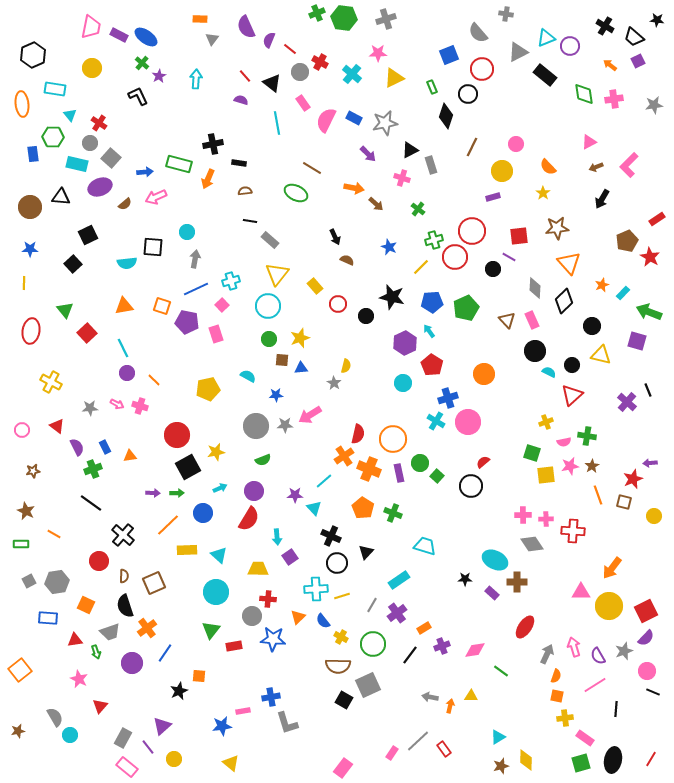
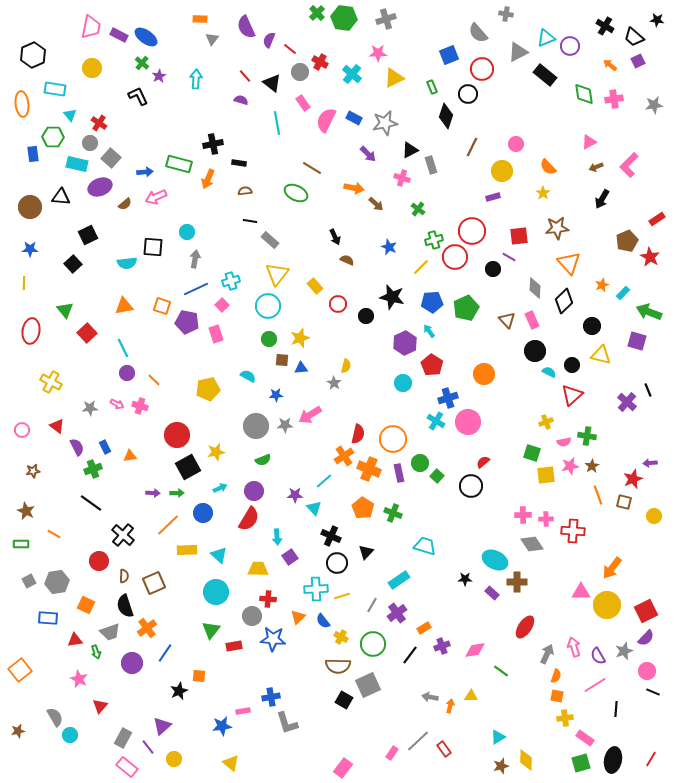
green cross at (317, 13): rotated 21 degrees counterclockwise
yellow circle at (609, 606): moved 2 px left, 1 px up
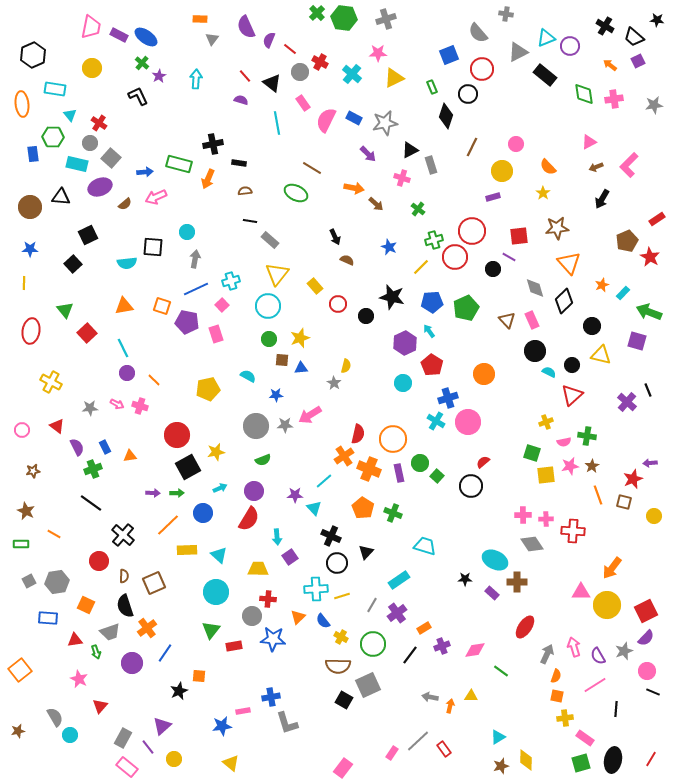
gray diamond at (535, 288): rotated 20 degrees counterclockwise
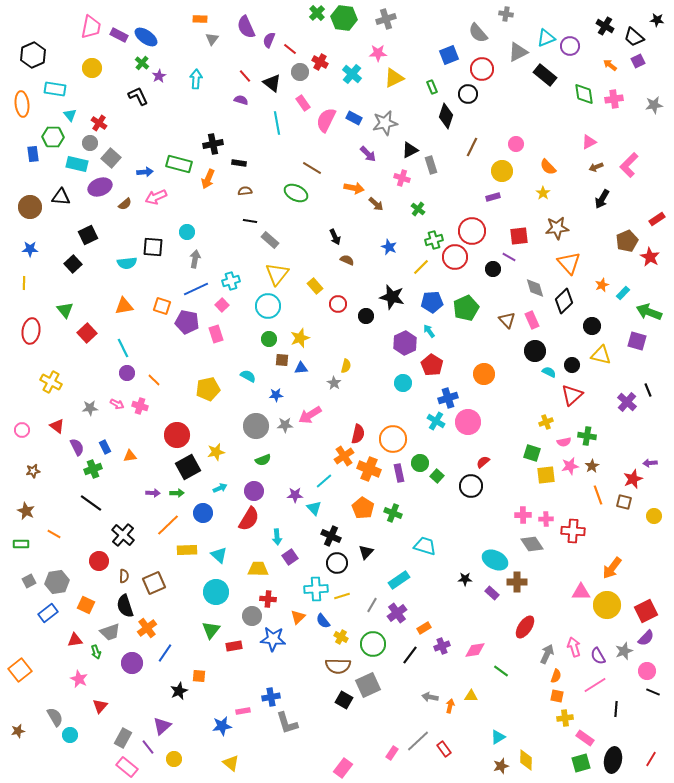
blue rectangle at (48, 618): moved 5 px up; rotated 42 degrees counterclockwise
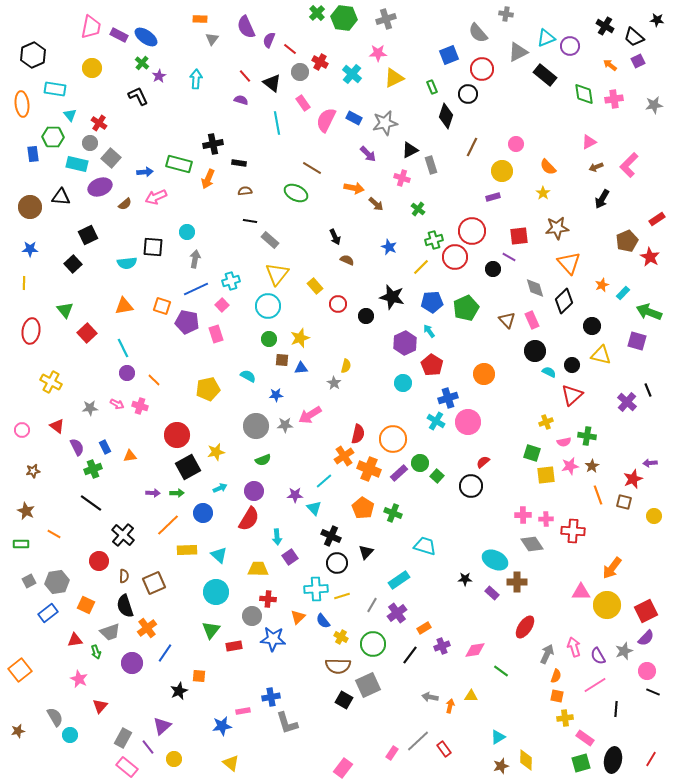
purple rectangle at (399, 473): rotated 60 degrees clockwise
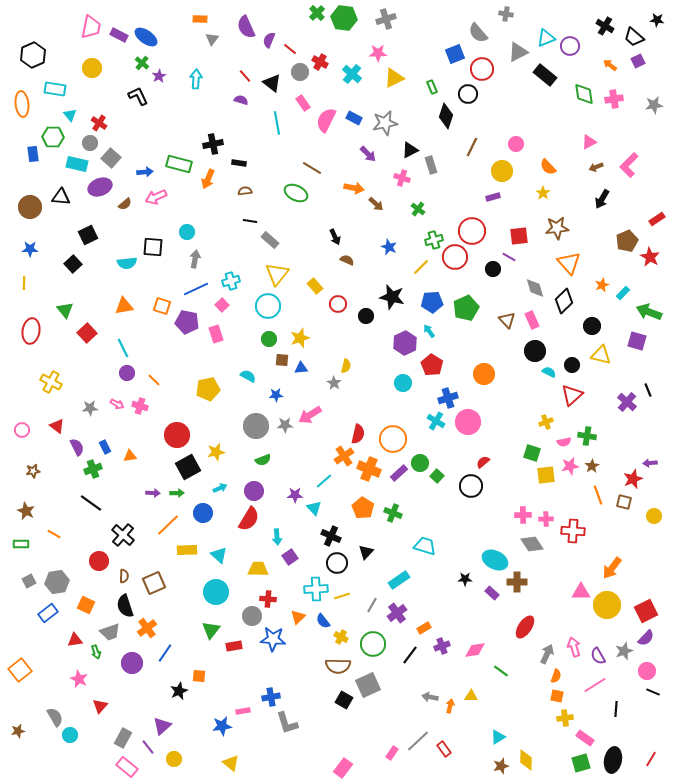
blue square at (449, 55): moved 6 px right, 1 px up
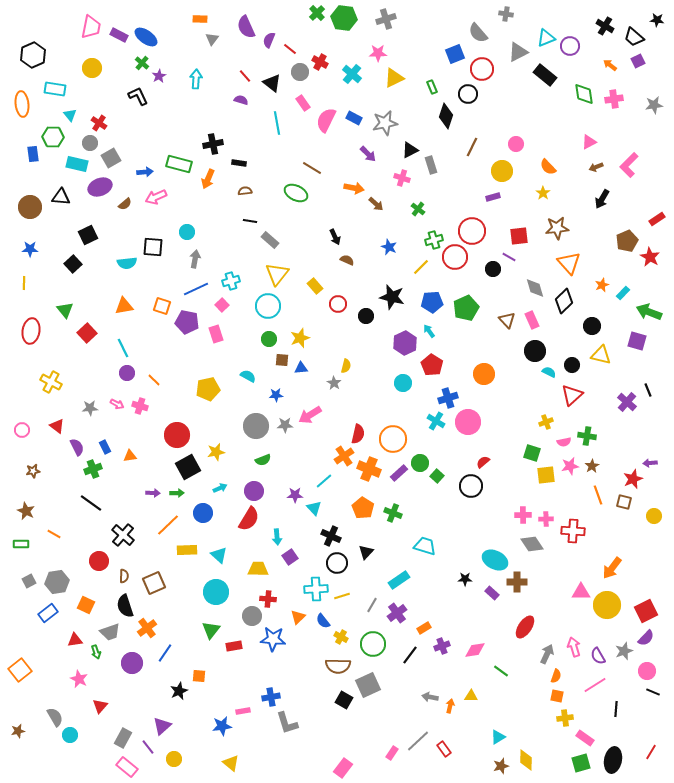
gray square at (111, 158): rotated 18 degrees clockwise
red line at (651, 759): moved 7 px up
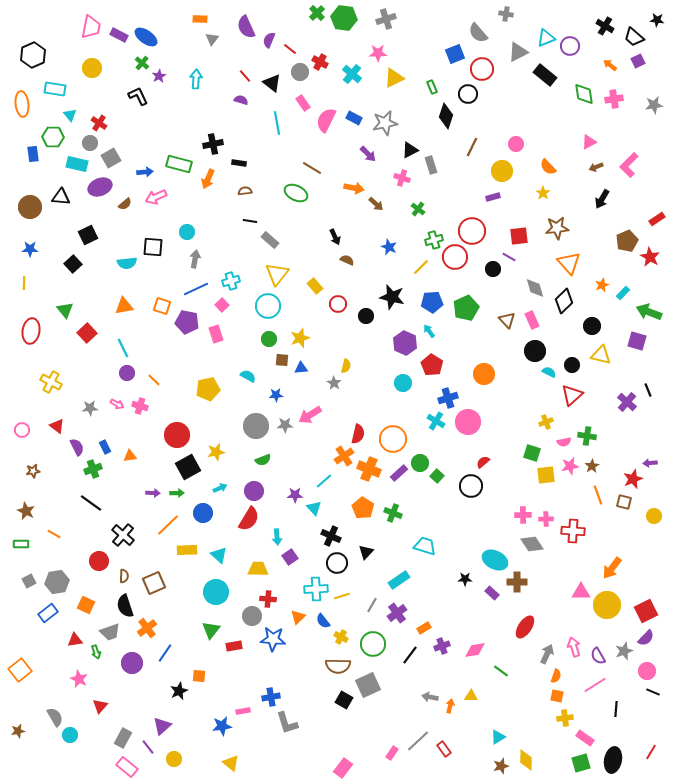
purple hexagon at (405, 343): rotated 10 degrees counterclockwise
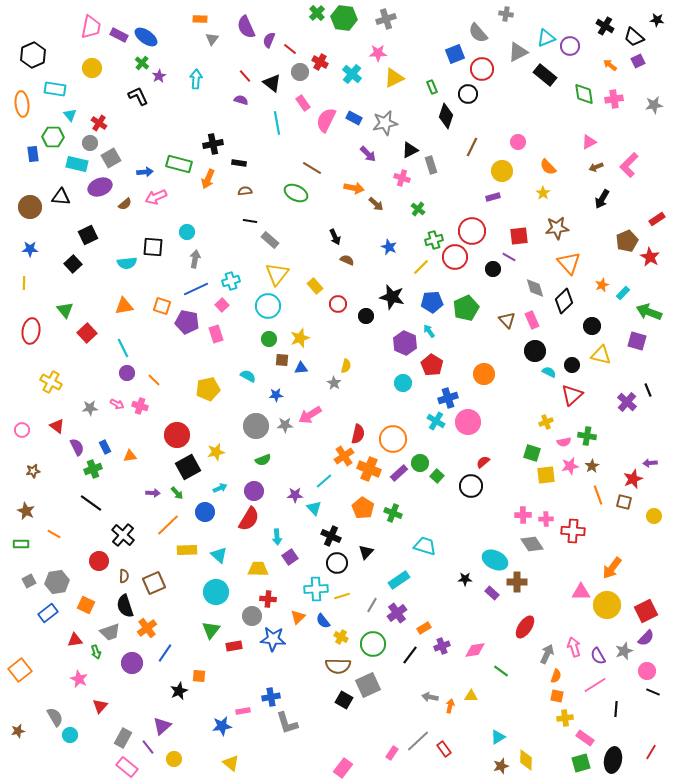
pink circle at (516, 144): moved 2 px right, 2 px up
green arrow at (177, 493): rotated 48 degrees clockwise
blue circle at (203, 513): moved 2 px right, 1 px up
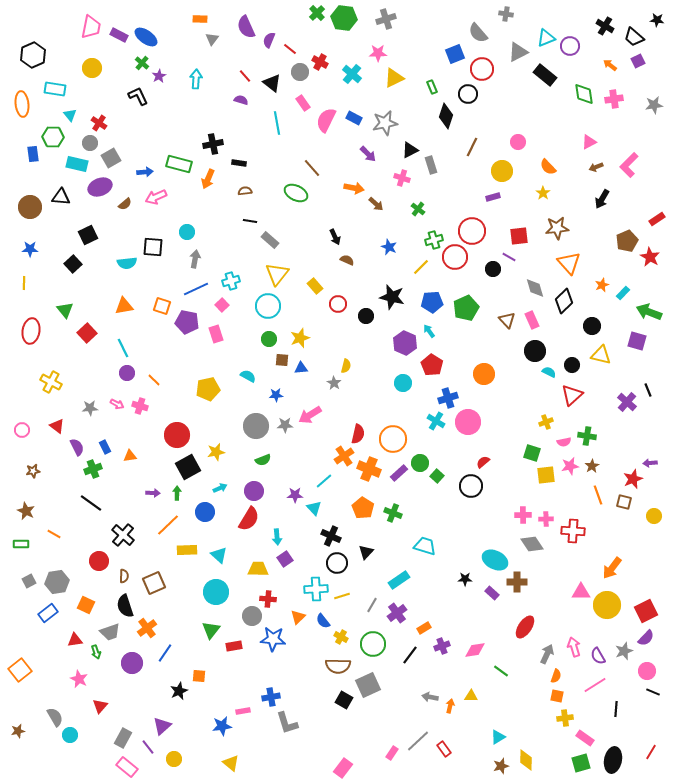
brown line at (312, 168): rotated 18 degrees clockwise
green arrow at (177, 493): rotated 136 degrees counterclockwise
purple square at (290, 557): moved 5 px left, 2 px down
